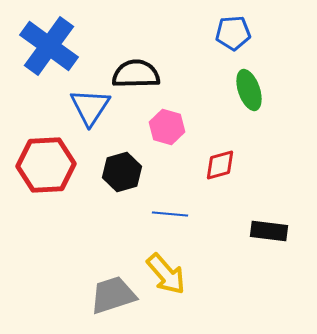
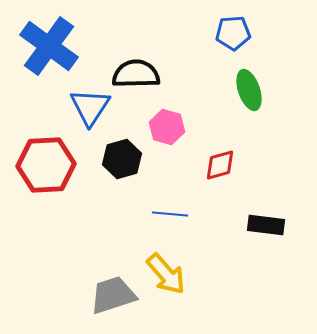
black hexagon: moved 13 px up
black rectangle: moved 3 px left, 6 px up
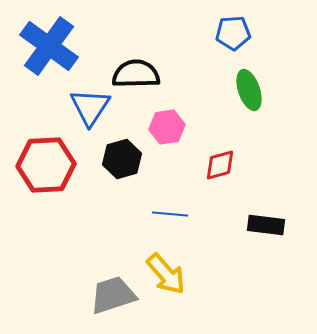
pink hexagon: rotated 24 degrees counterclockwise
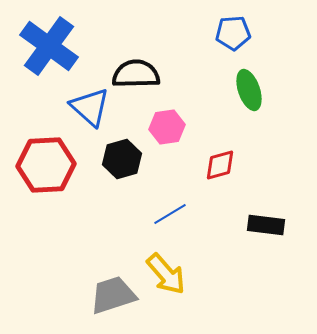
blue triangle: rotated 21 degrees counterclockwise
blue line: rotated 36 degrees counterclockwise
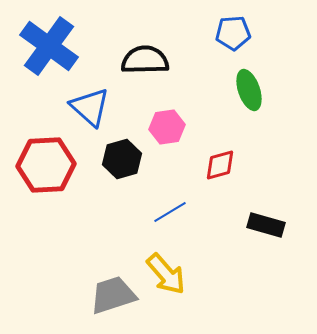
black semicircle: moved 9 px right, 14 px up
blue line: moved 2 px up
black rectangle: rotated 9 degrees clockwise
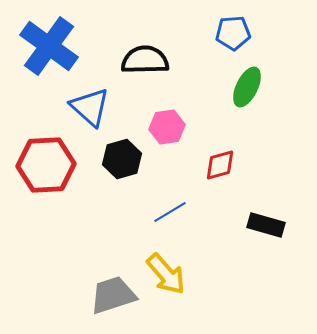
green ellipse: moved 2 px left, 3 px up; rotated 45 degrees clockwise
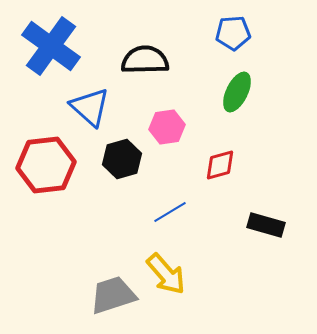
blue cross: moved 2 px right
green ellipse: moved 10 px left, 5 px down
red hexagon: rotated 4 degrees counterclockwise
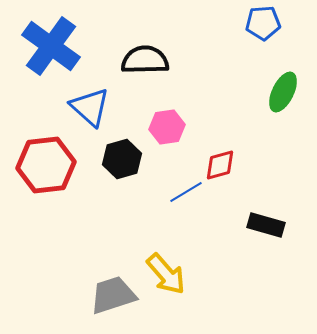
blue pentagon: moved 30 px right, 10 px up
green ellipse: moved 46 px right
blue line: moved 16 px right, 20 px up
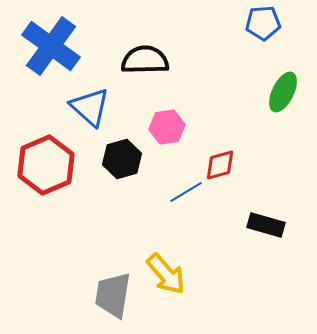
red hexagon: rotated 16 degrees counterclockwise
gray trapezoid: rotated 63 degrees counterclockwise
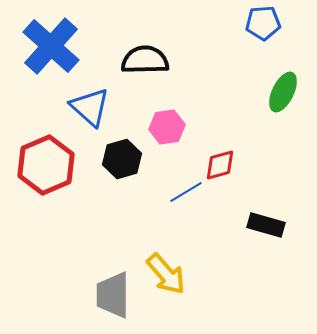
blue cross: rotated 6 degrees clockwise
gray trapezoid: rotated 9 degrees counterclockwise
